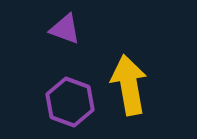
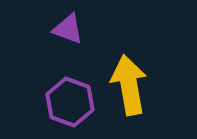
purple triangle: moved 3 px right
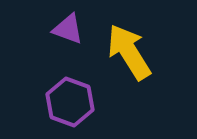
yellow arrow: moved 33 px up; rotated 22 degrees counterclockwise
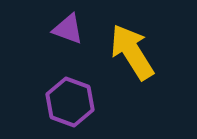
yellow arrow: moved 3 px right
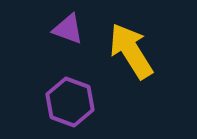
yellow arrow: moved 1 px left, 1 px up
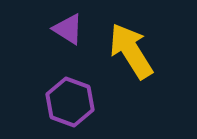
purple triangle: rotated 12 degrees clockwise
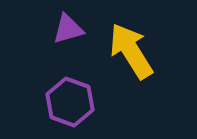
purple triangle: rotated 48 degrees counterclockwise
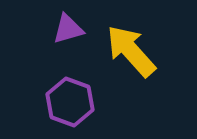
yellow arrow: rotated 10 degrees counterclockwise
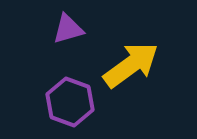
yellow arrow: moved 14 px down; rotated 96 degrees clockwise
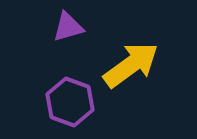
purple triangle: moved 2 px up
